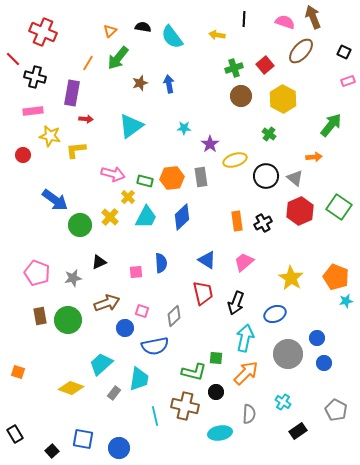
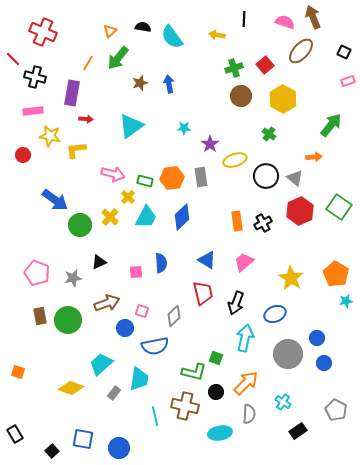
orange pentagon at (336, 277): moved 3 px up; rotated 10 degrees clockwise
green square at (216, 358): rotated 16 degrees clockwise
orange arrow at (246, 373): moved 10 px down
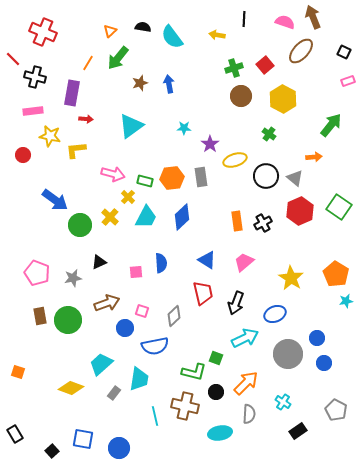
cyan arrow at (245, 338): rotated 52 degrees clockwise
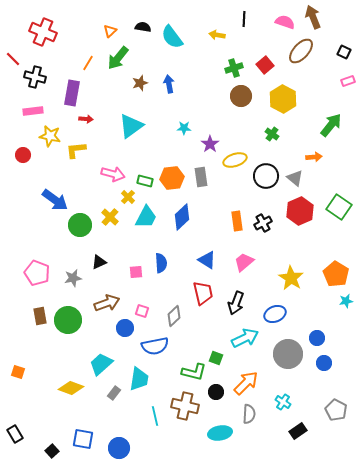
green cross at (269, 134): moved 3 px right
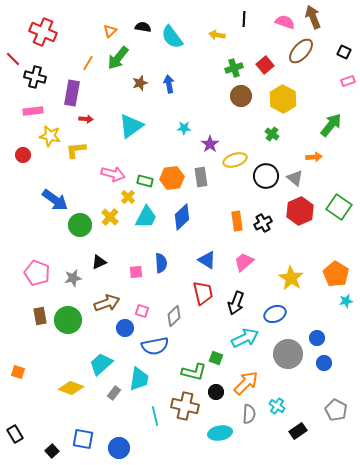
cyan cross at (283, 402): moved 6 px left, 4 px down
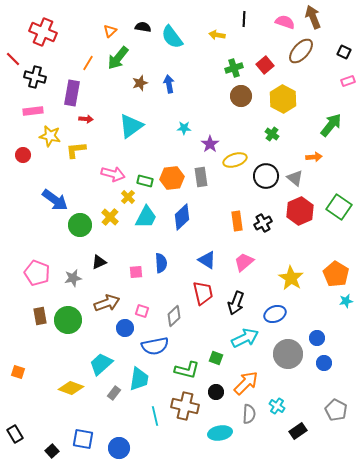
green L-shape at (194, 372): moved 7 px left, 2 px up
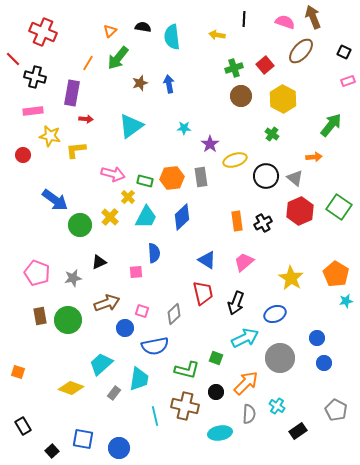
cyan semicircle at (172, 37): rotated 30 degrees clockwise
blue semicircle at (161, 263): moved 7 px left, 10 px up
gray diamond at (174, 316): moved 2 px up
gray circle at (288, 354): moved 8 px left, 4 px down
black rectangle at (15, 434): moved 8 px right, 8 px up
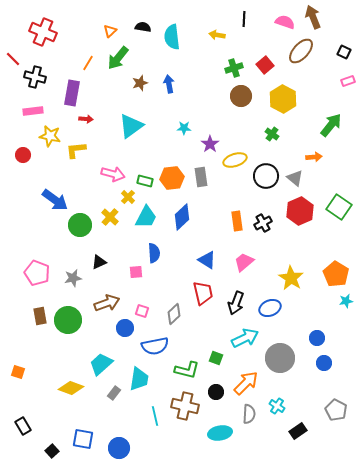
blue ellipse at (275, 314): moved 5 px left, 6 px up
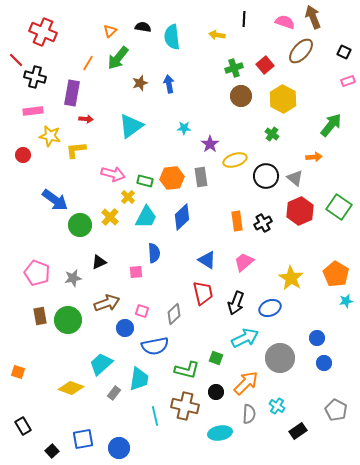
red line at (13, 59): moved 3 px right, 1 px down
blue square at (83, 439): rotated 20 degrees counterclockwise
